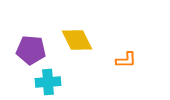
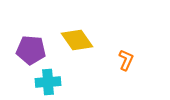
yellow diamond: rotated 8 degrees counterclockwise
orange L-shape: rotated 65 degrees counterclockwise
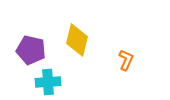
yellow diamond: rotated 48 degrees clockwise
purple pentagon: rotated 8 degrees clockwise
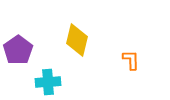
purple pentagon: moved 13 px left; rotated 24 degrees clockwise
orange L-shape: moved 5 px right; rotated 25 degrees counterclockwise
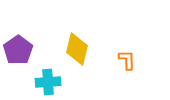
yellow diamond: moved 9 px down
orange L-shape: moved 4 px left
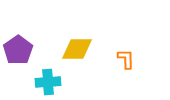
yellow diamond: rotated 76 degrees clockwise
orange L-shape: moved 1 px left, 1 px up
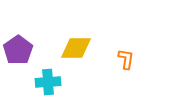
yellow diamond: moved 1 px left, 1 px up
orange L-shape: rotated 10 degrees clockwise
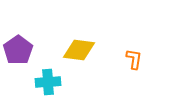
yellow diamond: moved 3 px right, 2 px down; rotated 8 degrees clockwise
orange L-shape: moved 8 px right
